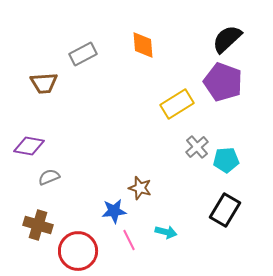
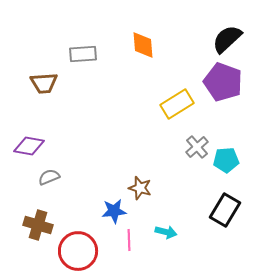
gray rectangle: rotated 24 degrees clockwise
pink line: rotated 25 degrees clockwise
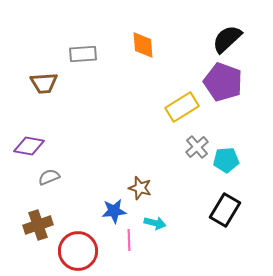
yellow rectangle: moved 5 px right, 3 px down
brown cross: rotated 36 degrees counterclockwise
cyan arrow: moved 11 px left, 9 px up
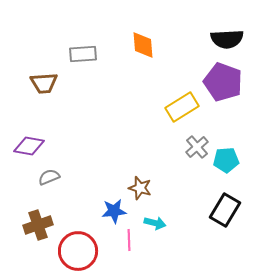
black semicircle: rotated 140 degrees counterclockwise
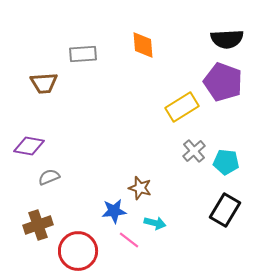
gray cross: moved 3 px left, 4 px down
cyan pentagon: moved 2 px down; rotated 10 degrees clockwise
pink line: rotated 50 degrees counterclockwise
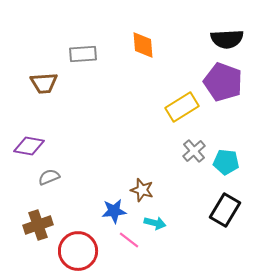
brown star: moved 2 px right, 2 px down
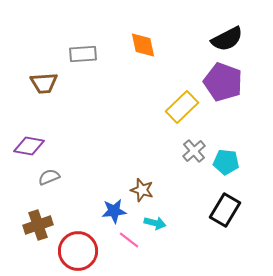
black semicircle: rotated 24 degrees counterclockwise
orange diamond: rotated 8 degrees counterclockwise
yellow rectangle: rotated 12 degrees counterclockwise
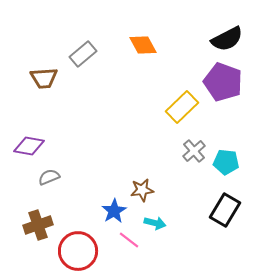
orange diamond: rotated 16 degrees counterclockwise
gray rectangle: rotated 36 degrees counterclockwise
brown trapezoid: moved 5 px up
brown star: rotated 25 degrees counterclockwise
blue star: rotated 25 degrees counterclockwise
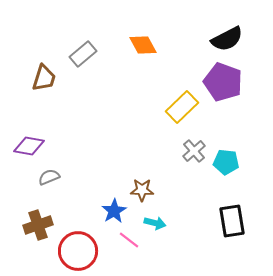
brown trapezoid: rotated 68 degrees counterclockwise
brown star: rotated 10 degrees clockwise
black rectangle: moved 7 px right, 11 px down; rotated 40 degrees counterclockwise
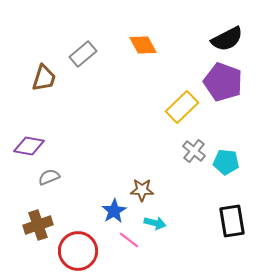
gray cross: rotated 10 degrees counterclockwise
